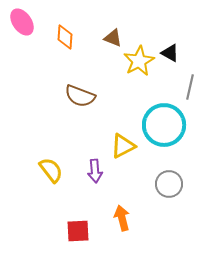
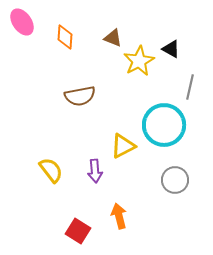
black triangle: moved 1 px right, 4 px up
brown semicircle: rotated 32 degrees counterclockwise
gray circle: moved 6 px right, 4 px up
orange arrow: moved 3 px left, 2 px up
red square: rotated 35 degrees clockwise
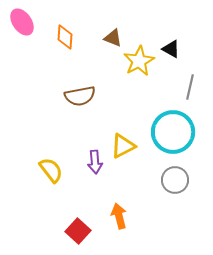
cyan circle: moved 9 px right, 7 px down
purple arrow: moved 9 px up
red square: rotated 10 degrees clockwise
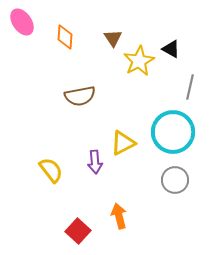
brown triangle: rotated 36 degrees clockwise
yellow triangle: moved 3 px up
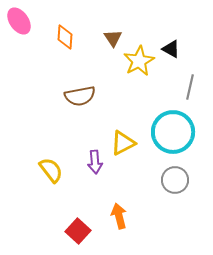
pink ellipse: moved 3 px left, 1 px up
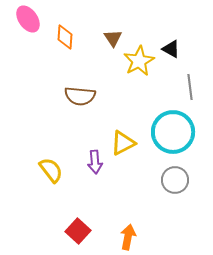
pink ellipse: moved 9 px right, 2 px up
gray line: rotated 20 degrees counterclockwise
brown semicircle: rotated 16 degrees clockwise
orange arrow: moved 9 px right, 21 px down; rotated 25 degrees clockwise
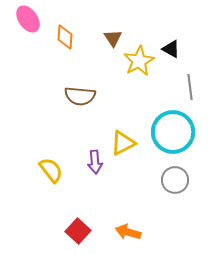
orange arrow: moved 5 px up; rotated 85 degrees counterclockwise
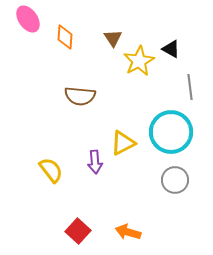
cyan circle: moved 2 px left
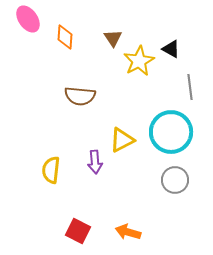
yellow triangle: moved 1 px left, 3 px up
yellow semicircle: rotated 136 degrees counterclockwise
red square: rotated 15 degrees counterclockwise
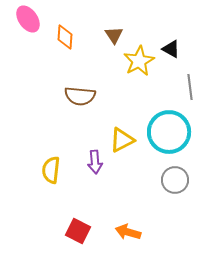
brown triangle: moved 1 px right, 3 px up
cyan circle: moved 2 px left
